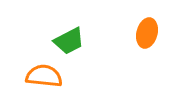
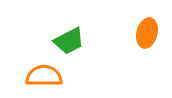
orange semicircle: rotated 6 degrees counterclockwise
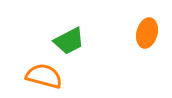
orange semicircle: rotated 15 degrees clockwise
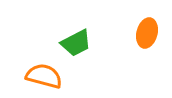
green trapezoid: moved 7 px right, 2 px down
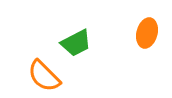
orange semicircle: rotated 150 degrees counterclockwise
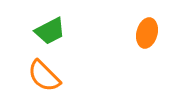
green trapezoid: moved 26 px left, 12 px up
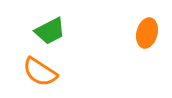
orange semicircle: moved 4 px left, 4 px up; rotated 12 degrees counterclockwise
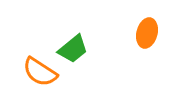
green trapezoid: moved 23 px right, 18 px down; rotated 12 degrees counterclockwise
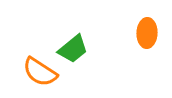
orange ellipse: rotated 12 degrees counterclockwise
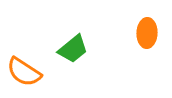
orange semicircle: moved 16 px left
